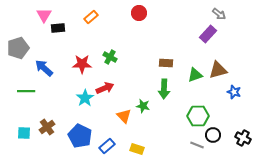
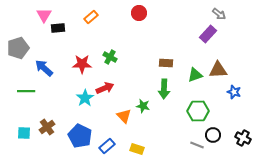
brown triangle: rotated 12 degrees clockwise
green hexagon: moved 5 px up
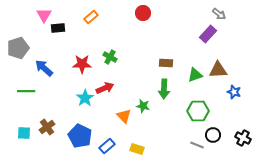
red circle: moved 4 px right
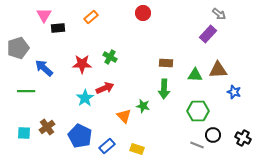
green triangle: rotated 21 degrees clockwise
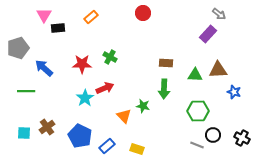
black cross: moved 1 px left
